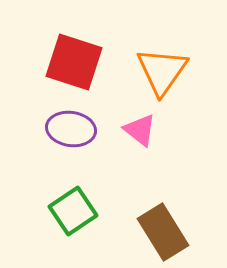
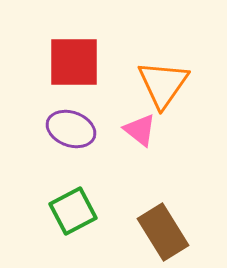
red square: rotated 18 degrees counterclockwise
orange triangle: moved 1 px right, 13 px down
purple ellipse: rotated 12 degrees clockwise
green square: rotated 6 degrees clockwise
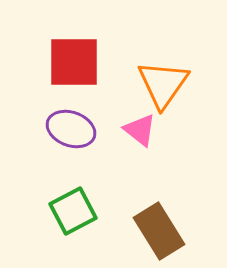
brown rectangle: moved 4 px left, 1 px up
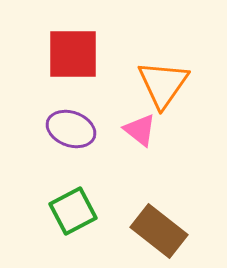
red square: moved 1 px left, 8 px up
brown rectangle: rotated 20 degrees counterclockwise
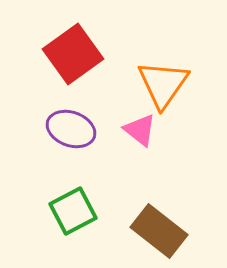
red square: rotated 36 degrees counterclockwise
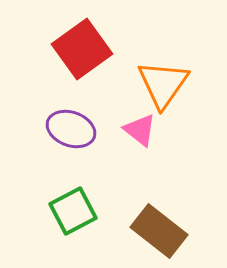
red square: moved 9 px right, 5 px up
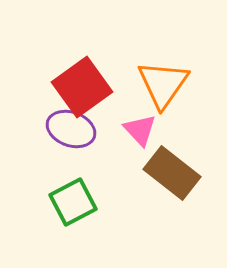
red square: moved 38 px down
pink triangle: rotated 9 degrees clockwise
green square: moved 9 px up
brown rectangle: moved 13 px right, 58 px up
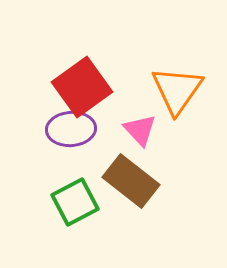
orange triangle: moved 14 px right, 6 px down
purple ellipse: rotated 24 degrees counterclockwise
brown rectangle: moved 41 px left, 8 px down
green square: moved 2 px right
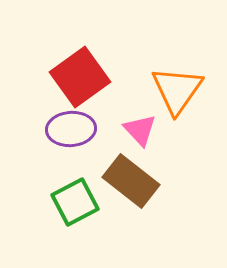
red square: moved 2 px left, 10 px up
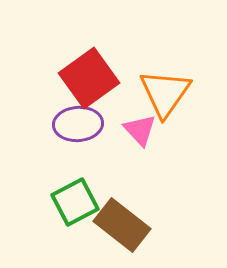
red square: moved 9 px right, 1 px down
orange triangle: moved 12 px left, 3 px down
purple ellipse: moved 7 px right, 5 px up
brown rectangle: moved 9 px left, 44 px down
